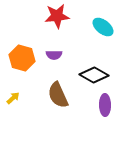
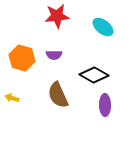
yellow arrow: moved 1 px left; rotated 120 degrees counterclockwise
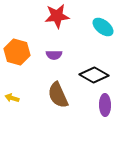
orange hexagon: moved 5 px left, 6 px up
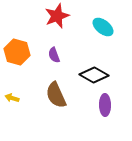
red star: rotated 15 degrees counterclockwise
purple semicircle: rotated 70 degrees clockwise
brown semicircle: moved 2 px left
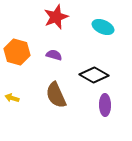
red star: moved 1 px left, 1 px down
cyan ellipse: rotated 15 degrees counterclockwise
purple semicircle: rotated 126 degrees clockwise
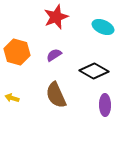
purple semicircle: rotated 49 degrees counterclockwise
black diamond: moved 4 px up
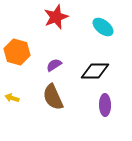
cyan ellipse: rotated 15 degrees clockwise
purple semicircle: moved 10 px down
black diamond: moved 1 px right; rotated 28 degrees counterclockwise
brown semicircle: moved 3 px left, 2 px down
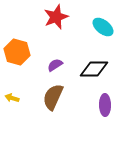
purple semicircle: moved 1 px right
black diamond: moved 1 px left, 2 px up
brown semicircle: rotated 48 degrees clockwise
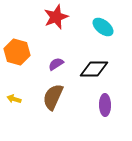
purple semicircle: moved 1 px right, 1 px up
yellow arrow: moved 2 px right, 1 px down
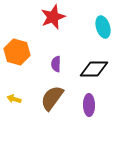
red star: moved 3 px left
cyan ellipse: rotated 35 degrees clockwise
purple semicircle: rotated 56 degrees counterclockwise
brown semicircle: moved 1 px left, 1 px down; rotated 12 degrees clockwise
purple ellipse: moved 16 px left
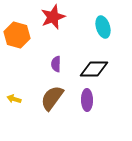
orange hexagon: moved 17 px up
purple ellipse: moved 2 px left, 5 px up
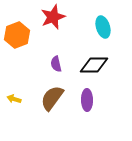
orange hexagon: rotated 25 degrees clockwise
purple semicircle: rotated 14 degrees counterclockwise
black diamond: moved 4 px up
